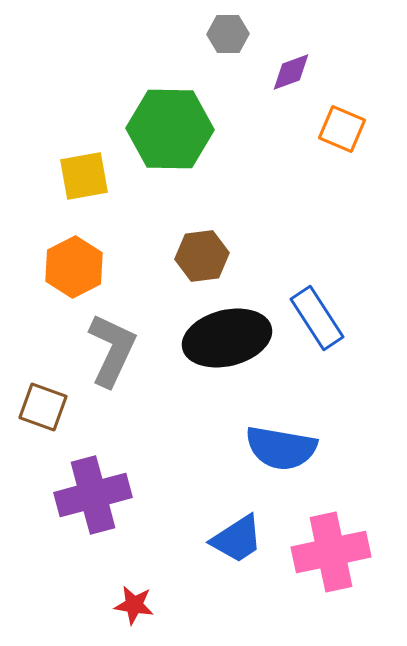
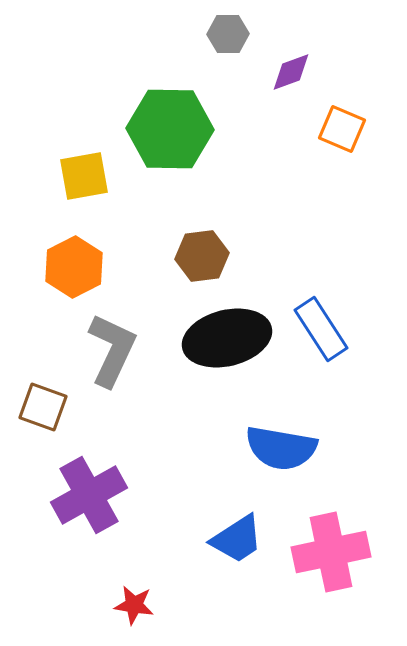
blue rectangle: moved 4 px right, 11 px down
purple cross: moved 4 px left; rotated 14 degrees counterclockwise
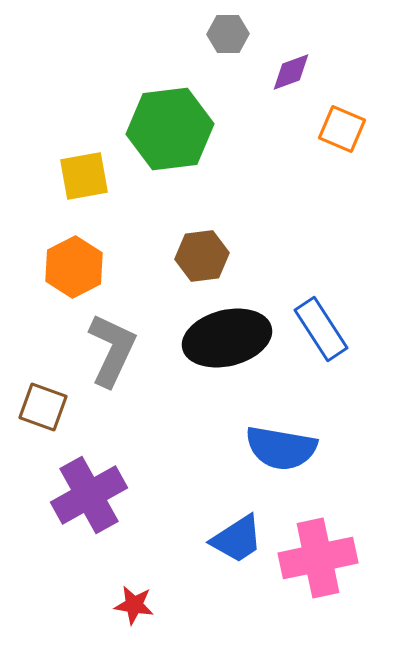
green hexagon: rotated 8 degrees counterclockwise
pink cross: moved 13 px left, 6 px down
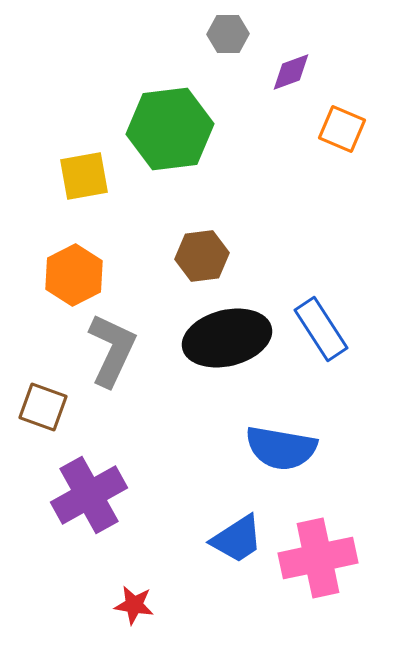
orange hexagon: moved 8 px down
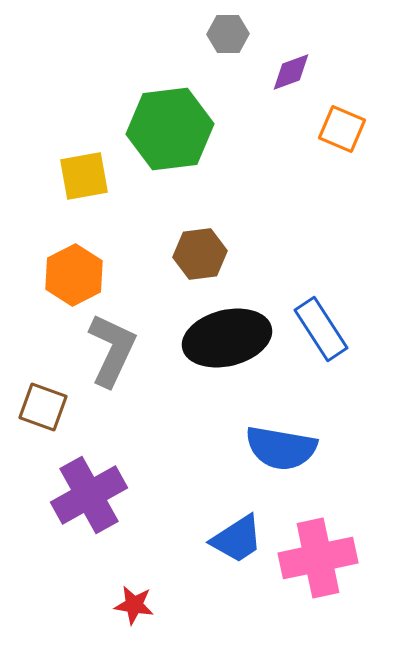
brown hexagon: moved 2 px left, 2 px up
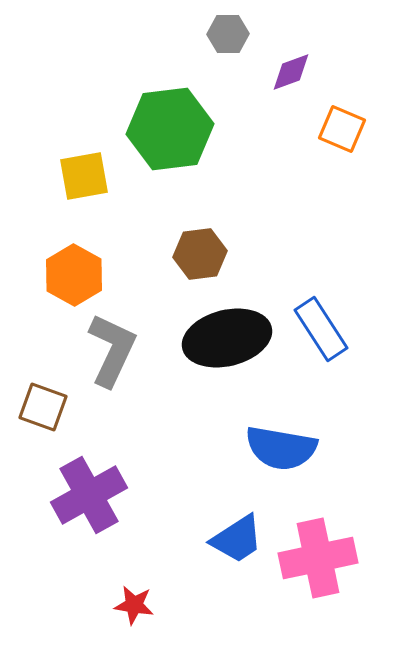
orange hexagon: rotated 4 degrees counterclockwise
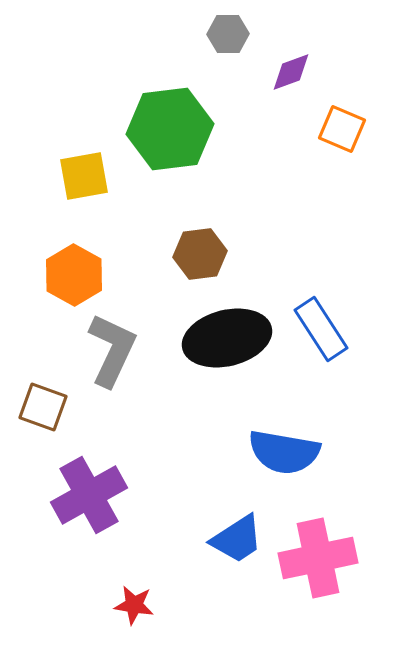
blue semicircle: moved 3 px right, 4 px down
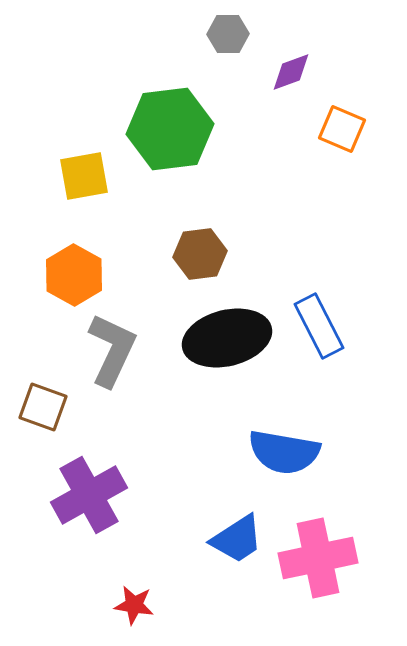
blue rectangle: moved 2 px left, 3 px up; rotated 6 degrees clockwise
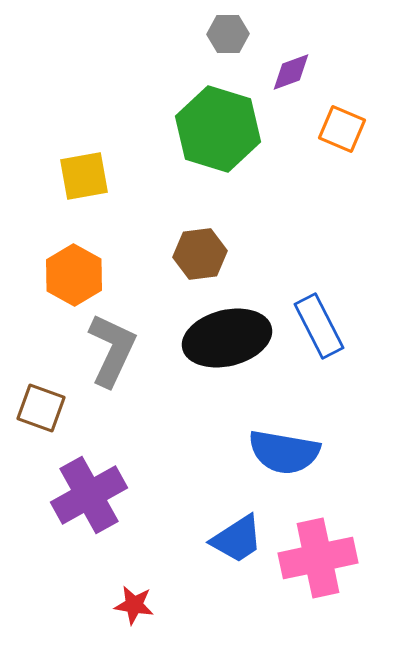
green hexagon: moved 48 px right; rotated 24 degrees clockwise
brown square: moved 2 px left, 1 px down
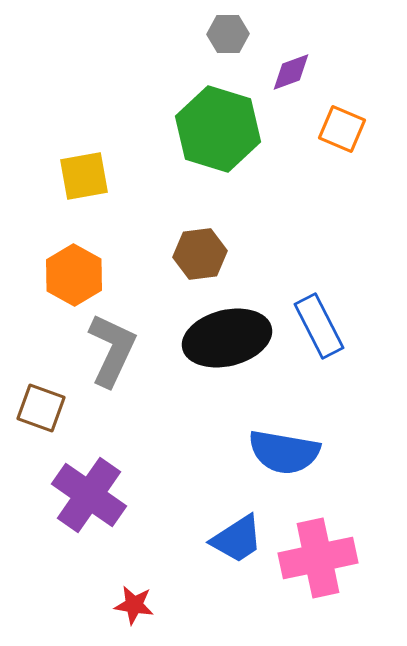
purple cross: rotated 26 degrees counterclockwise
